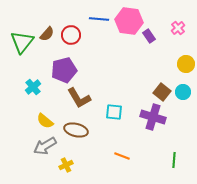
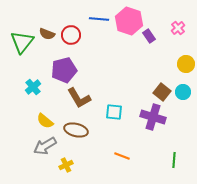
pink hexagon: rotated 12 degrees clockwise
brown semicircle: rotated 70 degrees clockwise
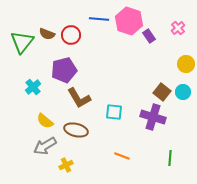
green line: moved 4 px left, 2 px up
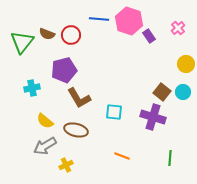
cyan cross: moved 1 px left, 1 px down; rotated 28 degrees clockwise
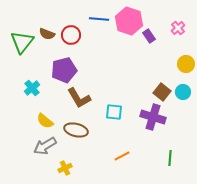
cyan cross: rotated 28 degrees counterclockwise
orange line: rotated 49 degrees counterclockwise
yellow cross: moved 1 px left, 3 px down
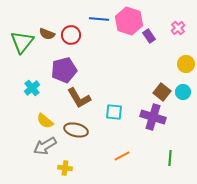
yellow cross: rotated 32 degrees clockwise
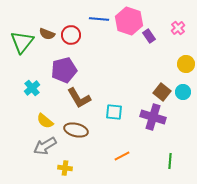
green line: moved 3 px down
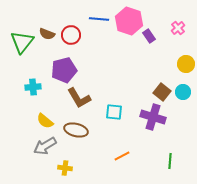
cyan cross: moved 1 px right, 1 px up; rotated 35 degrees clockwise
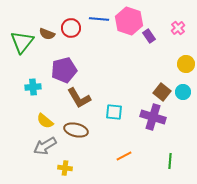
red circle: moved 7 px up
orange line: moved 2 px right
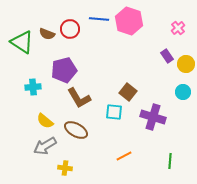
red circle: moved 1 px left, 1 px down
purple rectangle: moved 18 px right, 20 px down
green triangle: rotated 35 degrees counterclockwise
brown square: moved 34 px left
brown ellipse: rotated 15 degrees clockwise
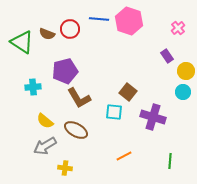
yellow circle: moved 7 px down
purple pentagon: moved 1 px right, 1 px down
